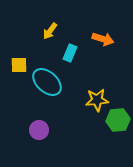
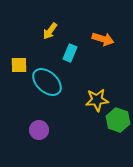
green hexagon: rotated 25 degrees clockwise
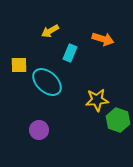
yellow arrow: rotated 24 degrees clockwise
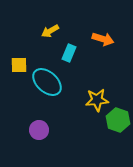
cyan rectangle: moved 1 px left
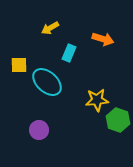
yellow arrow: moved 3 px up
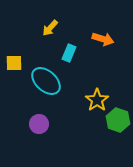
yellow arrow: rotated 18 degrees counterclockwise
yellow square: moved 5 px left, 2 px up
cyan ellipse: moved 1 px left, 1 px up
yellow star: rotated 30 degrees counterclockwise
purple circle: moved 6 px up
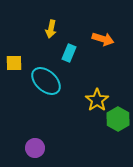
yellow arrow: moved 1 px right, 1 px down; rotated 30 degrees counterclockwise
green hexagon: moved 1 px up; rotated 10 degrees clockwise
purple circle: moved 4 px left, 24 px down
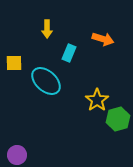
yellow arrow: moved 4 px left; rotated 12 degrees counterclockwise
green hexagon: rotated 15 degrees clockwise
purple circle: moved 18 px left, 7 px down
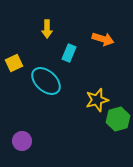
yellow square: rotated 24 degrees counterclockwise
yellow star: rotated 20 degrees clockwise
purple circle: moved 5 px right, 14 px up
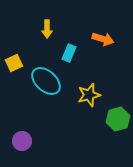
yellow star: moved 8 px left, 5 px up
